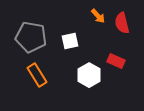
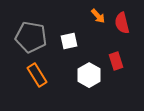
white square: moved 1 px left
red rectangle: rotated 48 degrees clockwise
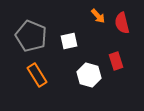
gray pentagon: moved 1 px up; rotated 12 degrees clockwise
white hexagon: rotated 15 degrees counterclockwise
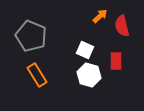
orange arrow: moved 2 px right; rotated 91 degrees counterclockwise
red semicircle: moved 3 px down
white square: moved 16 px right, 9 px down; rotated 36 degrees clockwise
red rectangle: rotated 18 degrees clockwise
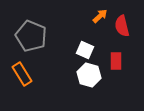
orange rectangle: moved 15 px left, 1 px up
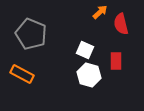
orange arrow: moved 4 px up
red semicircle: moved 1 px left, 2 px up
gray pentagon: moved 2 px up
orange rectangle: rotated 30 degrees counterclockwise
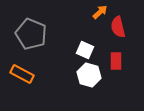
red semicircle: moved 3 px left, 3 px down
